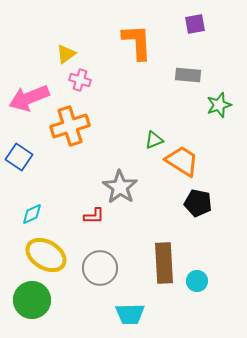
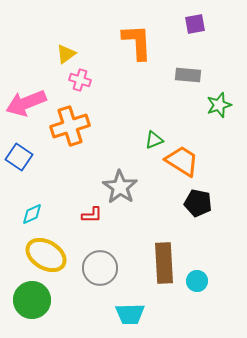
pink arrow: moved 3 px left, 5 px down
red L-shape: moved 2 px left, 1 px up
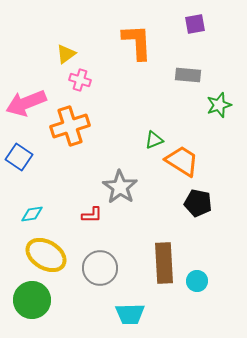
cyan diamond: rotated 15 degrees clockwise
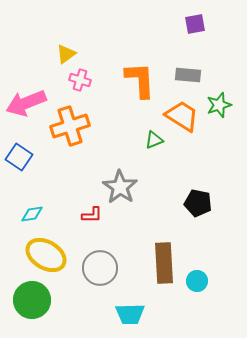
orange L-shape: moved 3 px right, 38 px down
orange trapezoid: moved 45 px up
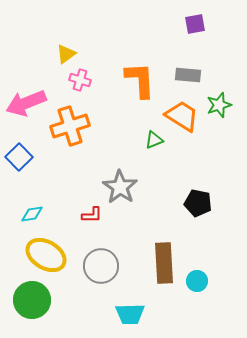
blue square: rotated 12 degrees clockwise
gray circle: moved 1 px right, 2 px up
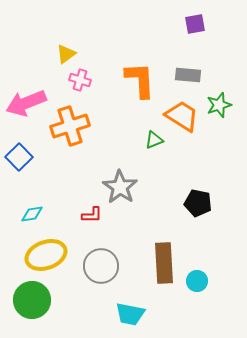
yellow ellipse: rotated 51 degrees counterclockwise
cyan trapezoid: rotated 12 degrees clockwise
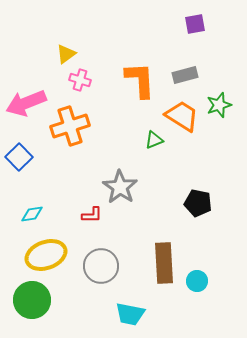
gray rectangle: moved 3 px left; rotated 20 degrees counterclockwise
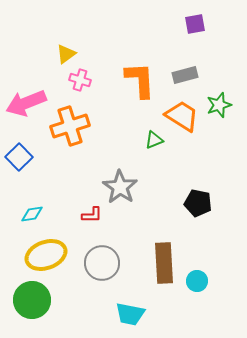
gray circle: moved 1 px right, 3 px up
